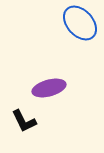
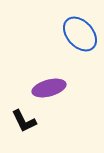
blue ellipse: moved 11 px down
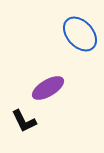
purple ellipse: moved 1 px left; rotated 16 degrees counterclockwise
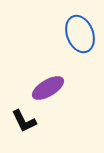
blue ellipse: rotated 21 degrees clockwise
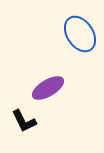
blue ellipse: rotated 12 degrees counterclockwise
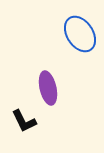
purple ellipse: rotated 72 degrees counterclockwise
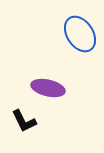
purple ellipse: rotated 64 degrees counterclockwise
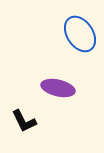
purple ellipse: moved 10 px right
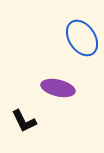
blue ellipse: moved 2 px right, 4 px down
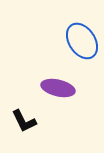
blue ellipse: moved 3 px down
